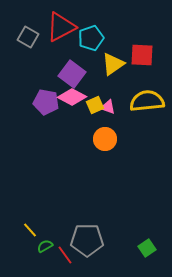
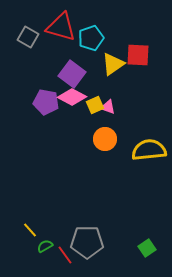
red triangle: rotated 44 degrees clockwise
red square: moved 4 px left
yellow semicircle: moved 2 px right, 49 px down
gray pentagon: moved 2 px down
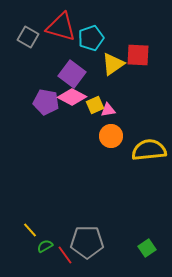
pink triangle: moved 3 px down; rotated 28 degrees counterclockwise
orange circle: moved 6 px right, 3 px up
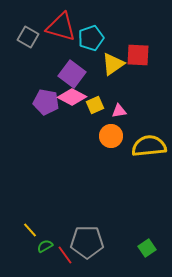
pink triangle: moved 11 px right, 1 px down
yellow semicircle: moved 4 px up
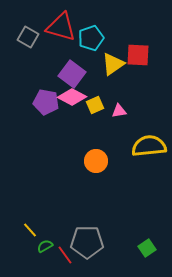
orange circle: moved 15 px left, 25 px down
